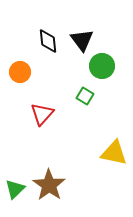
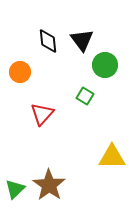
green circle: moved 3 px right, 1 px up
yellow triangle: moved 2 px left, 4 px down; rotated 12 degrees counterclockwise
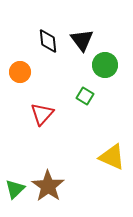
yellow triangle: rotated 24 degrees clockwise
brown star: moved 1 px left, 1 px down
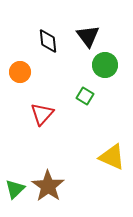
black triangle: moved 6 px right, 4 px up
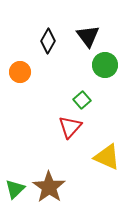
black diamond: rotated 35 degrees clockwise
green square: moved 3 px left, 4 px down; rotated 18 degrees clockwise
red triangle: moved 28 px right, 13 px down
yellow triangle: moved 5 px left
brown star: moved 1 px right, 1 px down
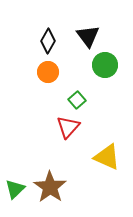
orange circle: moved 28 px right
green square: moved 5 px left
red triangle: moved 2 px left
brown star: moved 1 px right
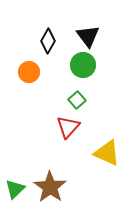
green circle: moved 22 px left
orange circle: moved 19 px left
yellow triangle: moved 4 px up
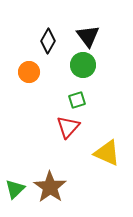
green square: rotated 24 degrees clockwise
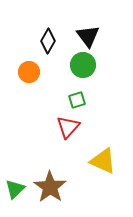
yellow triangle: moved 4 px left, 8 px down
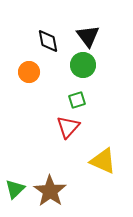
black diamond: rotated 40 degrees counterclockwise
brown star: moved 4 px down
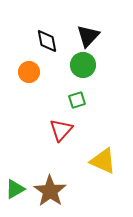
black triangle: rotated 20 degrees clockwise
black diamond: moved 1 px left
red triangle: moved 7 px left, 3 px down
green triangle: rotated 15 degrees clockwise
